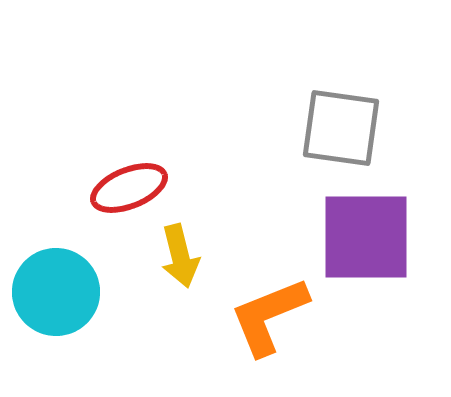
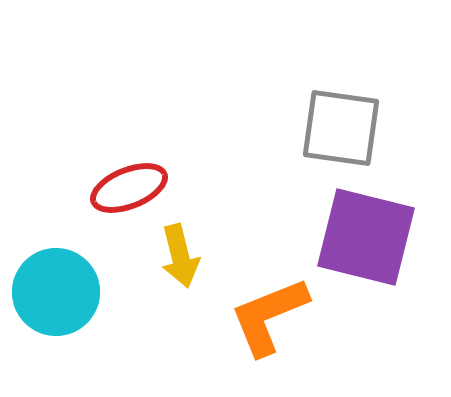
purple square: rotated 14 degrees clockwise
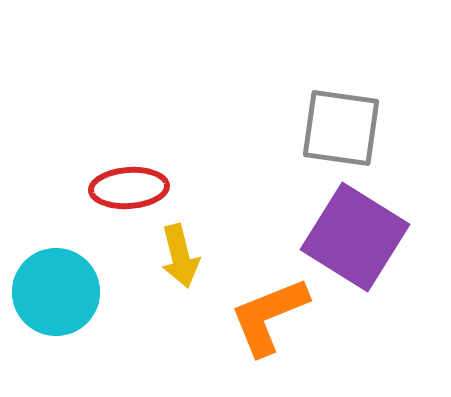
red ellipse: rotated 18 degrees clockwise
purple square: moved 11 px left; rotated 18 degrees clockwise
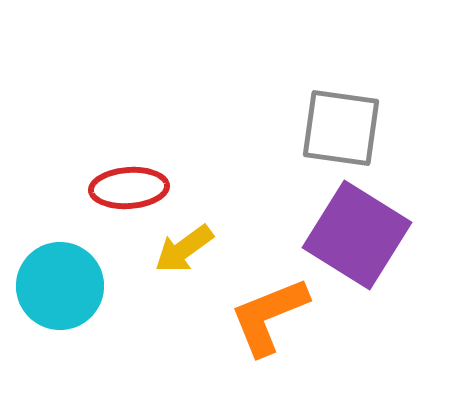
purple square: moved 2 px right, 2 px up
yellow arrow: moved 4 px right, 7 px up; rotated 68 degrees clockwise
cyan circle: moved 4 px right, 6 px up
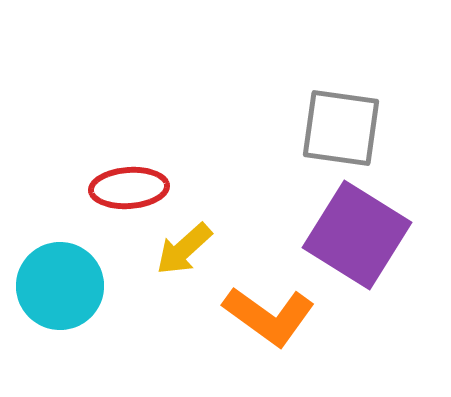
yellow arrow: rotated 6 degrees counterclockwise
orange L-shape: rotated 122 degrees counterclockwise
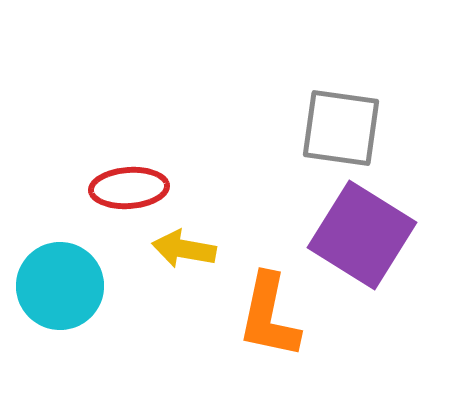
purple square: moved 5 px right
yellow arrow: rotated 52 degrees clockwise
orange L-shape: rotated 66 degrees clockwise
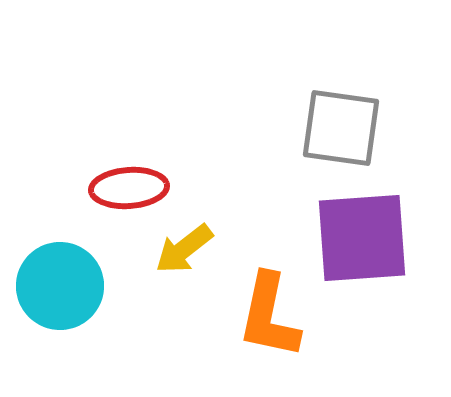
purple square: moved 3 px down; rotated 36 degrees counterclockwise
yellow arrow: rotated 48 degrees counterclockwise
